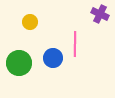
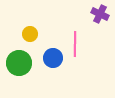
yellow circle: moved 12 px down
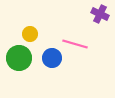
pink line: rotated 75 degrees counterclockwise
blue circle: moved 1 px left
green circle: moved 5 px up
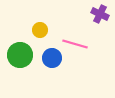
yellow circle: moved 10 px right, 4 px up
green circle: moved 1 px right, 3 px up
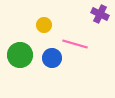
yellow circle: moved 4 px right, 5 px up
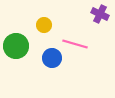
green circle: moved 4 px left, 9 px up
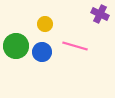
yellow circle: moved 1 px right, 1 px up
pink line: moved 2 px down
blue circle: moved 10 px left, 6 px up
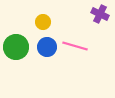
yellow circle: moved 2 px left, 2 px up
green circle: moved 1 px down
blue circle: moved 5 px right, 5 px up
